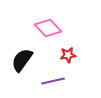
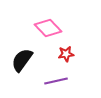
red star: moved 2 px left, 1 px up
purple line: moved 3 px right
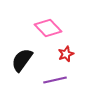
red star: rotated 14 degrees counterclockwise
purple line: moved 1 px left, 1 px up
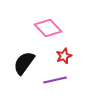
red star: moved 2 px left, 2 px down
black semicircle: moved 2 px right, 3 px down
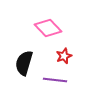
black semicircle: rotated 20 degrees counterclockwise
purple line: rotated 20 degrees clockwise
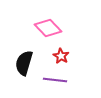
red star: moved 3 px left; rotated 21 degrees counterclockwise
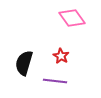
pink diamond: moved 24 px right, 10 px up; rotated 8 degrees clockwise
purple line: moved 1 px down
